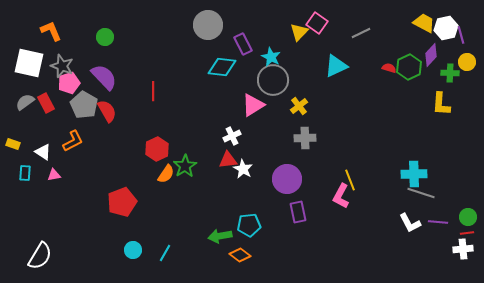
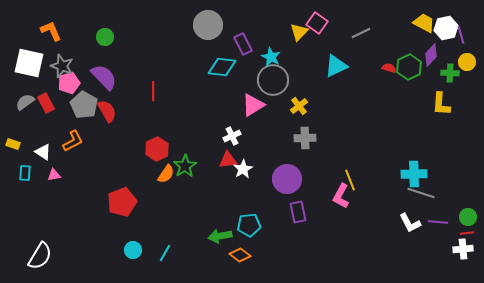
white star at (243, 169): rotated 12 degrees clockwise
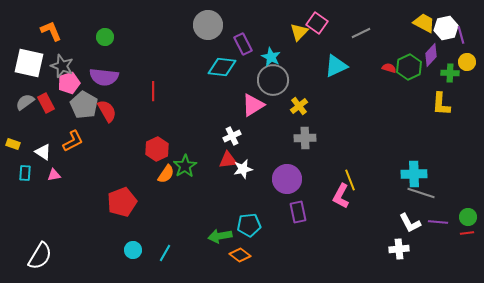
purple semicircle at (104, 77): rotated 140 degrees clockwise
white star at (243, 169): rotated 18 degrees clockwise
white cross at (463, 249): moved 64 px left
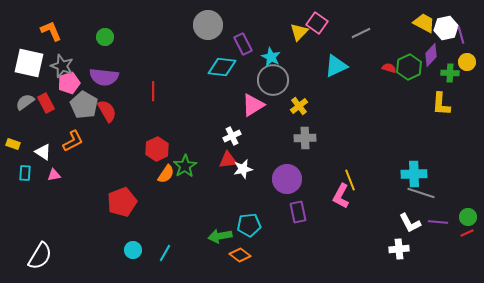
red line at (467, 233): rotated 16 degrees counterclockwise
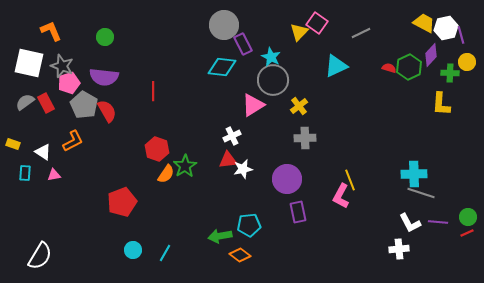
gray circle at (208, 25): moved 16 px right
red hexagon at (157, 149): rotated 15 degrees counterclockwise
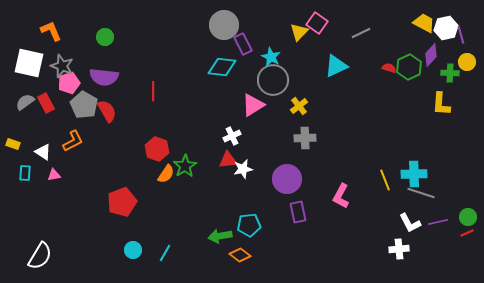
yellow line at (350, 180): moved 35 px right
purple line at (438, 222): rotated 18 degrees counterclockwise
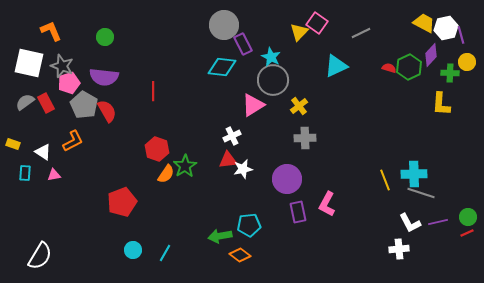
pink L-shape at (341, 196): moved 14 px left, 8 px down
